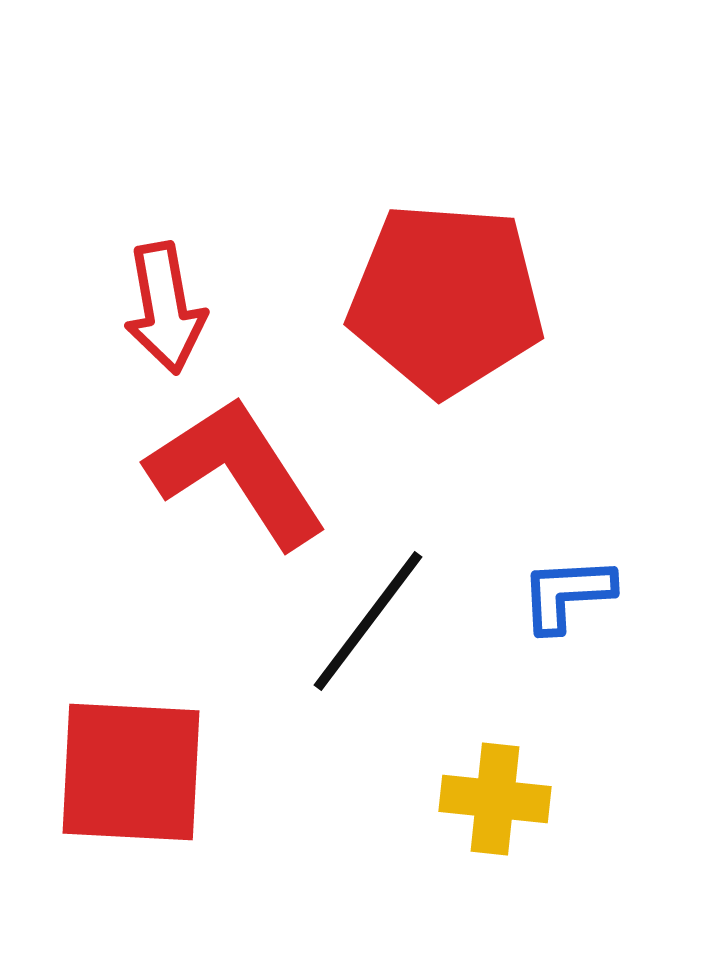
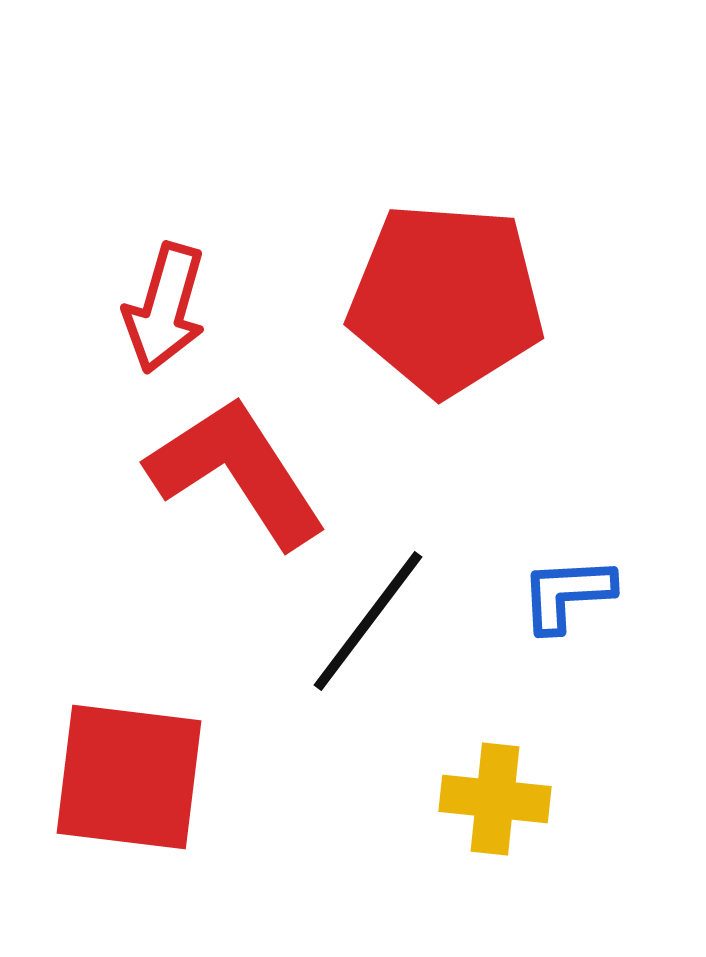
red arrow: rotated 26 degrees clockwise
red square: moved 2 px left, 5 px down; rotated 4 degrees clockwise
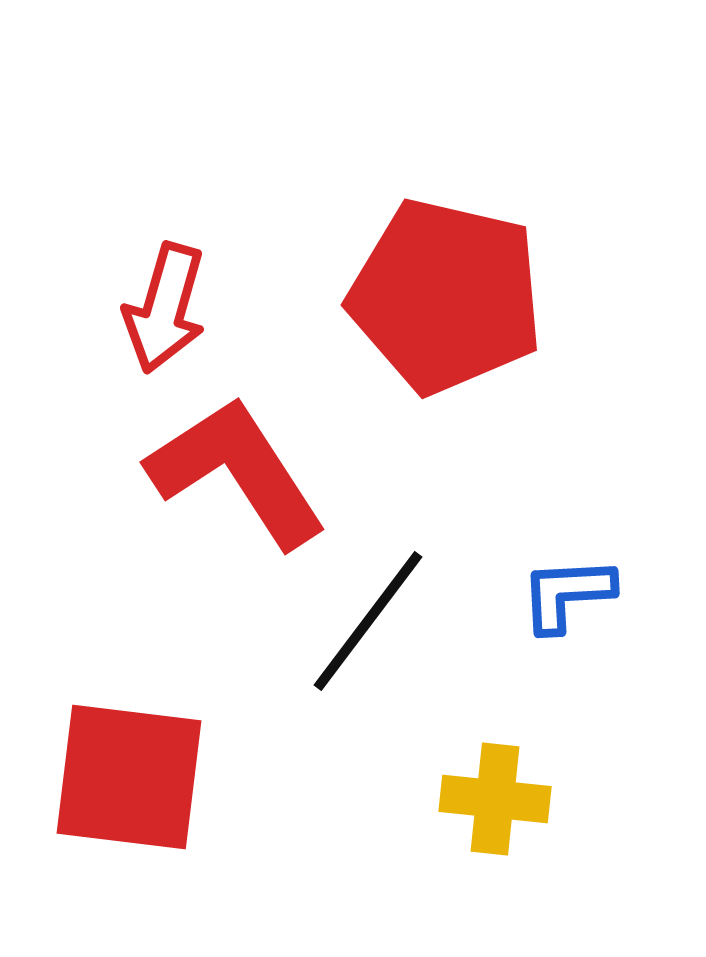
red pentagon: moved 3 px up; rotated 9 degrees clockwise
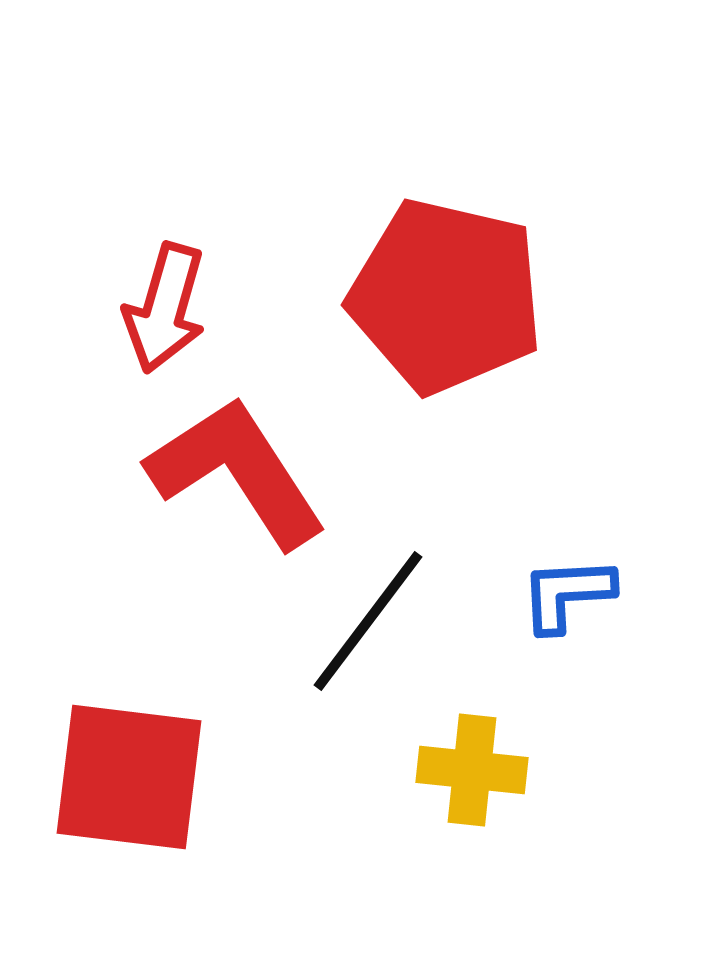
yellow cross: moved 23 px left, 29 px up
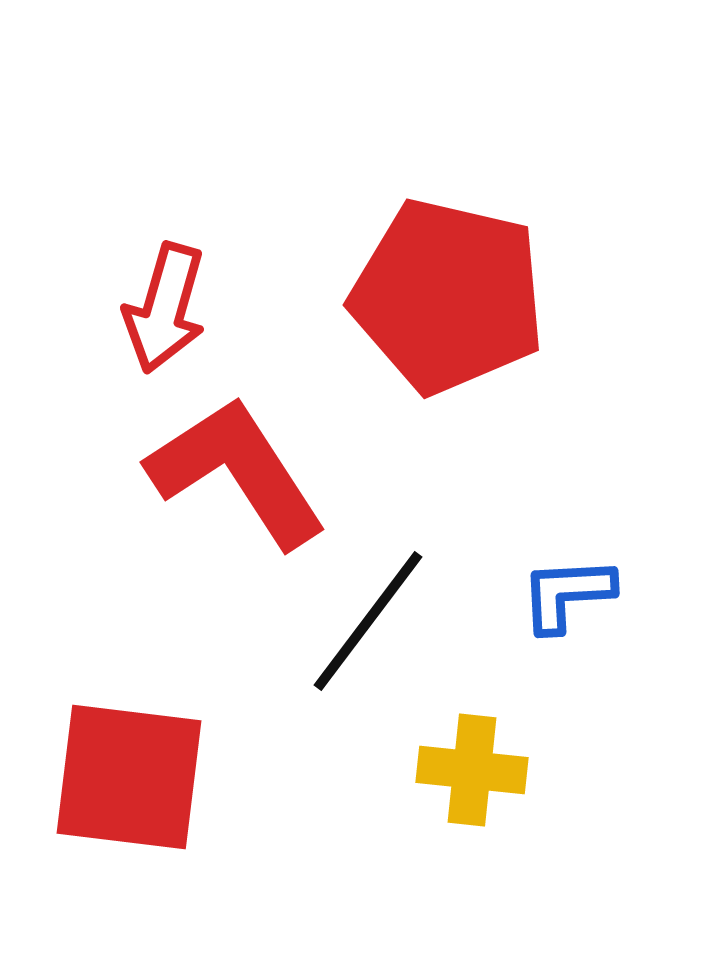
red pentagon: moved 2 px right
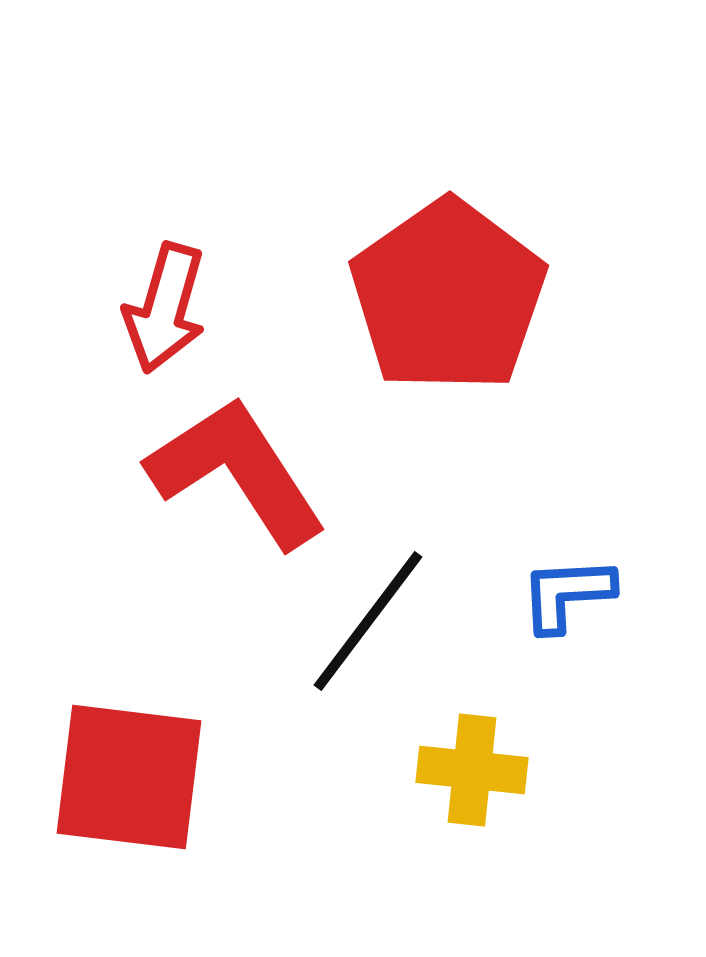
red pentagon: rotated 24 degrees clockwise
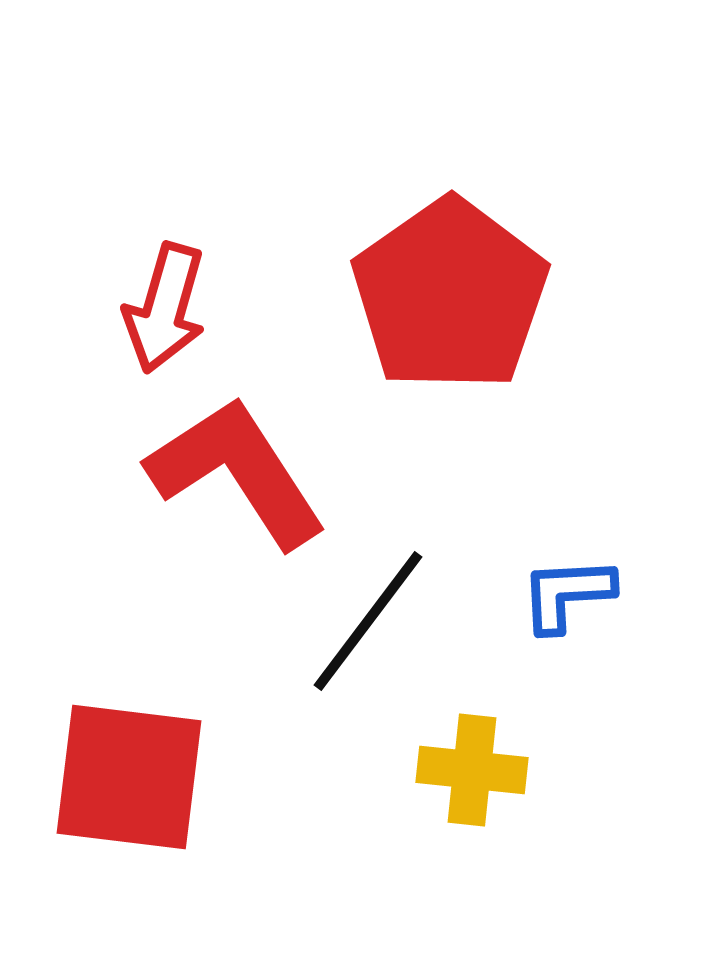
red pentagon: moved 2 px right, 1 px up
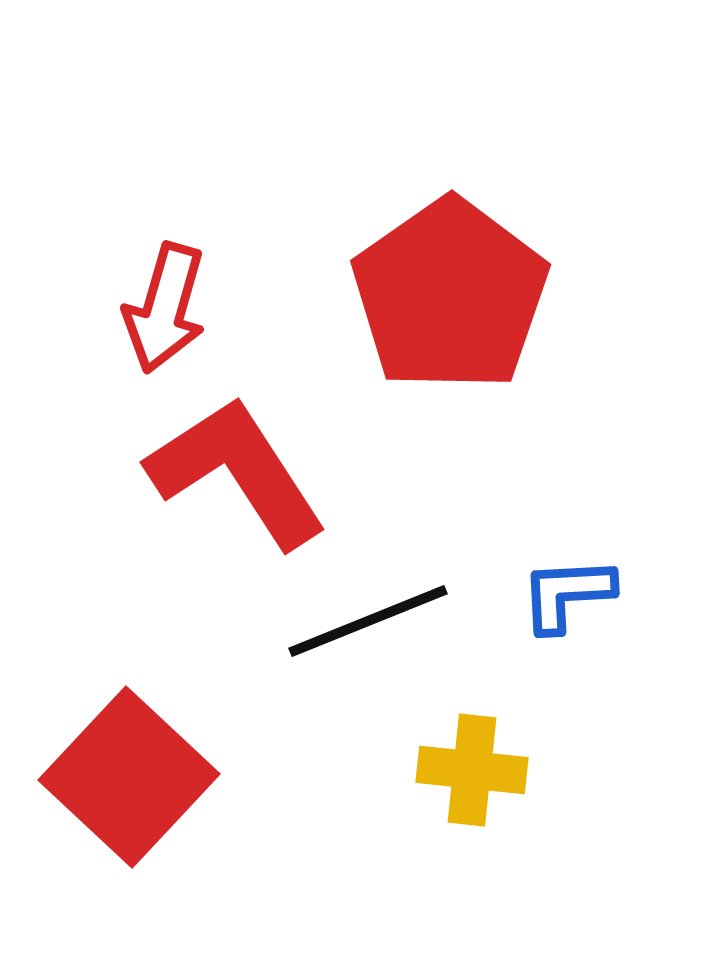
black line: rotated 31 degrees clockwise
red square: rotated 36 degrees clockwise
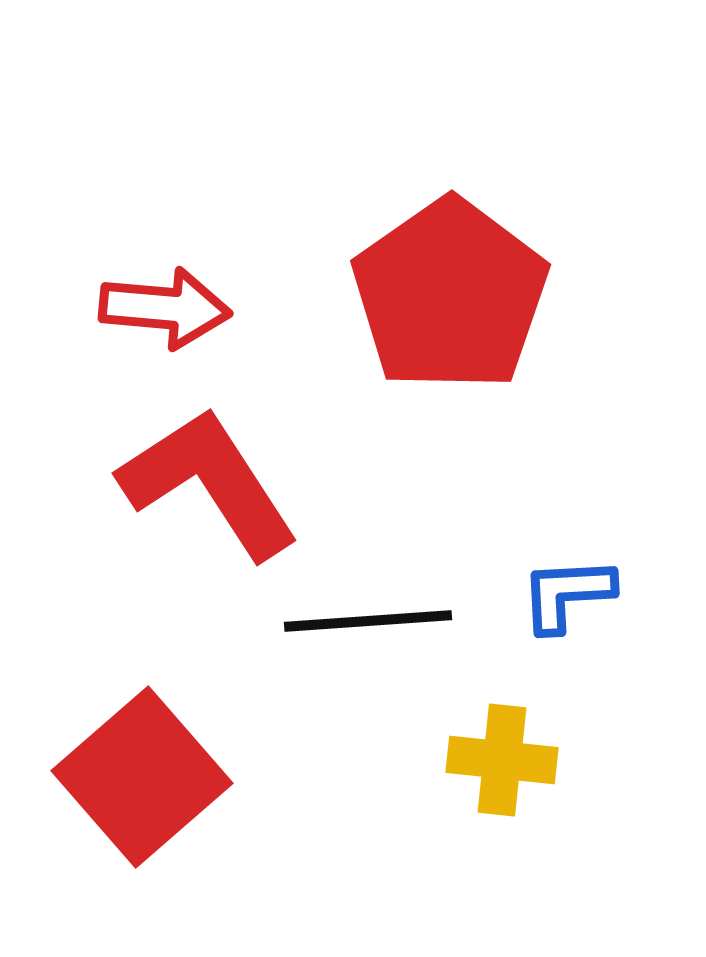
red arrow: rotated 101 degrees counterclockwise
red L-shape: moved 28 px left, 11 px down
black line: rotated 18 degrees clockwise
yellow cross: moved 30 px right, 10 px up
red square: moved 13 px right; rotated 6 degrees clockwise
